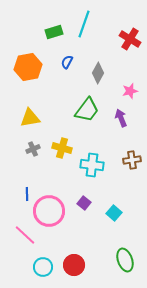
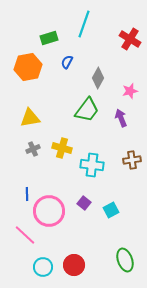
green rectangle: moved 5 px left, 6 px down
gray diamond: moved 5 px down
cyan square: moved 3 px left, 3 px up; rotated 21 degrees clockwise
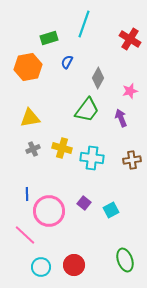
cyan cross: moved 7 px up
cyan circle: moved 2 px left
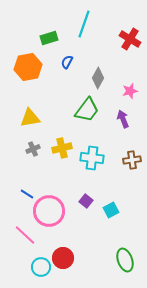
purple arrow: moved 2 px right, 1 px down
yellow cross: rotated 30 degrees counterclockwise
blue line: rotated 56 degrees counterclockwise
purple square: moved 2 px right, 2 px up
red circle: moved 11 px left, 7 px up
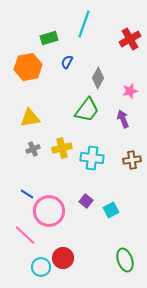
red cross: rotated 30 degrees clockwise
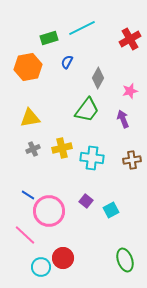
cyan line: moved 2 px left, 4 px down; rotated 44 degrees clockwise
blue line: moved 1 px right, 1 px down
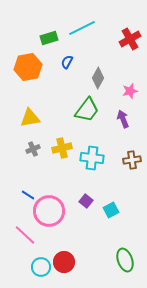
red circle: moved 1 px right, 4 px down
